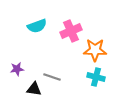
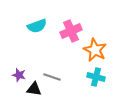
orange star: rotated 25 degrees clockwise
purple star: moved 2 px right, 6 px down; rotated 24 degrees clockwise
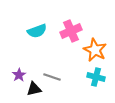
cyan semicircle: moved 5 px down
purple star: rotated 24 degrees clockwise
black triangle: rotated 21 degrees counterclockwise
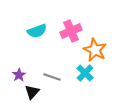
cyan cross: moved 11 px left, 4 px up; rotated 30 degrees clockwise
black triangle: moved 2 px left, 3 px down; rotated 35 degrees counterclockwise
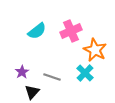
cyan semicircle: rotated 18 degrees counterclockwise
purple star: moved 3 px right, 3 px up
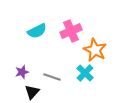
cyan semicircle: rotated 12 degrees clockwise
purple star: rotated 16 degrees clockwise
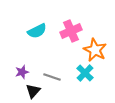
black triangle: moved 1 px right, 1 px up
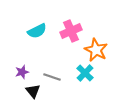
orange star: moved 1 px right
black triangle: rotated 21 degrees counterclockwise
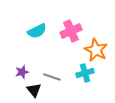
cyan cross: rotated 30 degrees clockwise
black triangle: moved 1 px right, 1 px up
